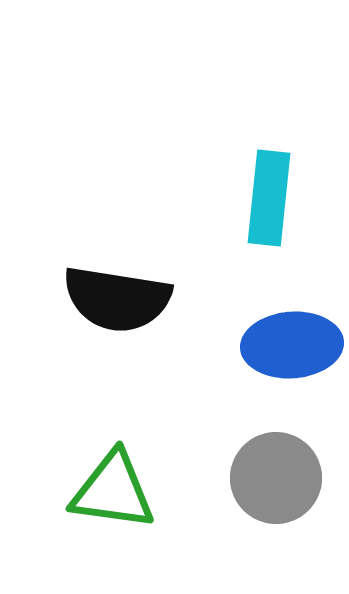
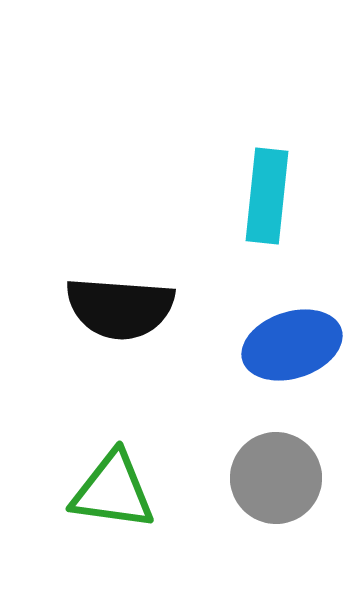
cyan rectangle: moved 2 px left, 2 px up
black semicircle: moved 3 px right, 9 px down; rotated 5 degrees counterclockwise
blue ellipse: rotated 14 degrees counterclockwise
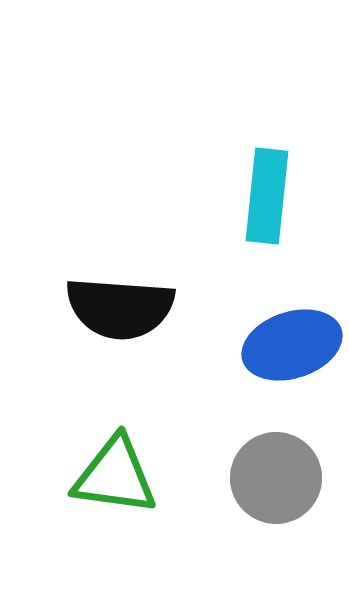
green triangle: moved 2 px right, 15 px up
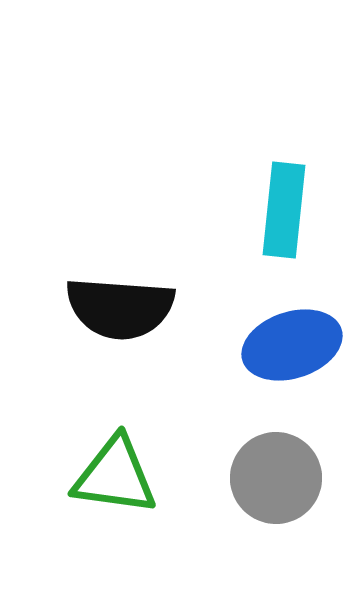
cyan rectangle: moved 17 px right, 14 px down
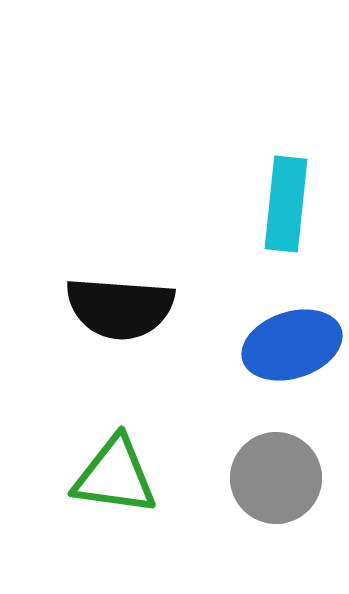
cyan rectangle: moved 2 px right, 6 px up
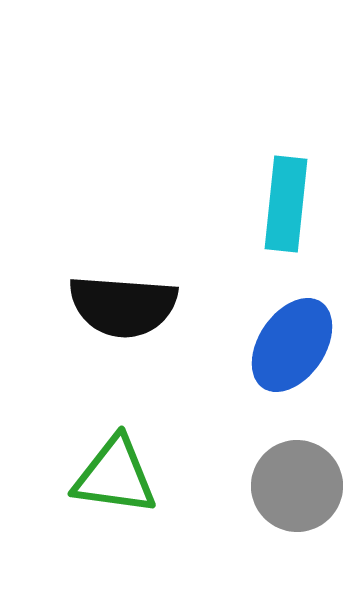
black semicircle: moved 3 px right, 2 px up
blue ellipse: rotated 38 degrees counterclockwise
gray circle: moved 21 px right, 8 px down
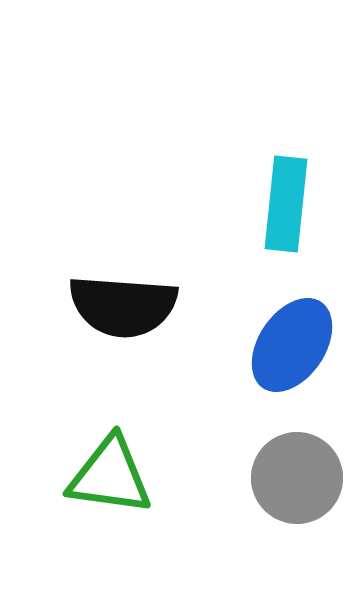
green triangle: moved 5 px left
gray circle: moved 8 px up
